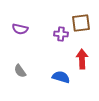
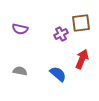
purple cross: rotated 32 degrees counterclockwise
red arrow: rotated 24 degrees clockwise
gray semicircle: rotated 136 degrees clockwise
blue semicircle: moved 3 px left, 3 px up; rotated 24 degrees clockwise
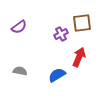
brown square: moved 1 px right
purple semicircle: moved 1 px left, 2 px up; rotated 49 degrees counterclockwise
red arrow: moved 3 px left, 2 px up
blue semicircle: moved 1 px left, 1 px down; rotated 72 degrees counterclockwise
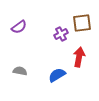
red arrow: rotated 12 degrees counterclockwise
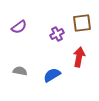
purple cross: moved 4 px left
blue semicircle: moved 5 px left
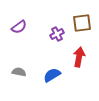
gray semicircle: moved 1 px left, 1 px down
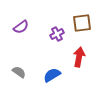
purple semicircle: moved 2 px right
gray semicircle: rotated 24 degrees clockwise
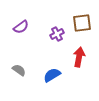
gray semicircle: moved 2 px up
